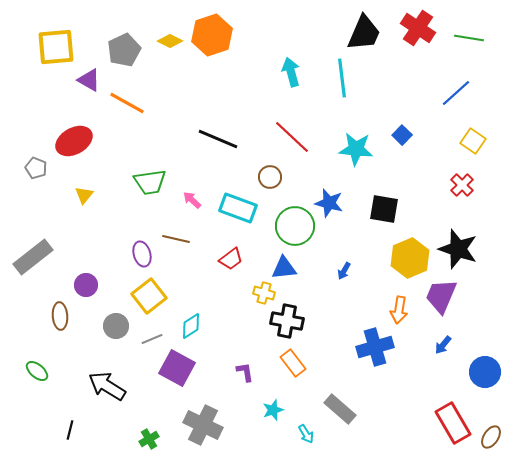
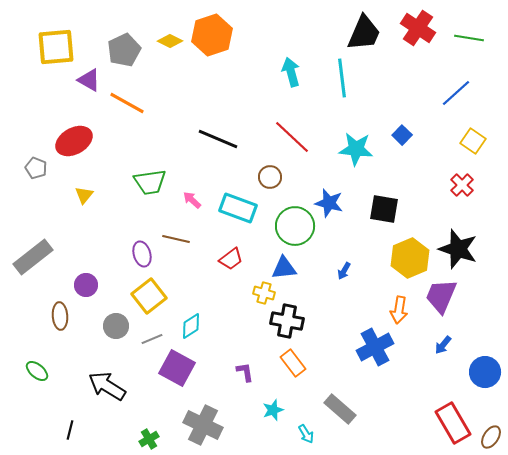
blue cross at (375, 347): rotated 12 degrees counterclockwise
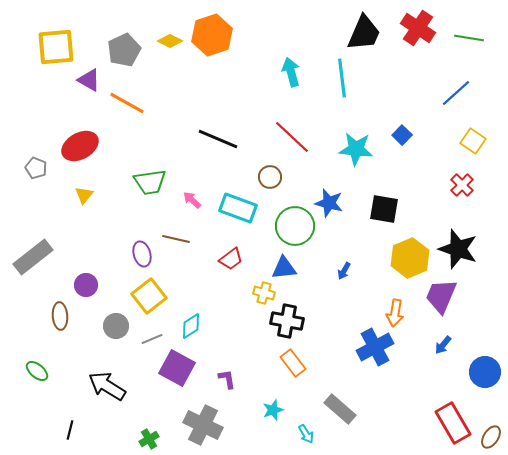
red ellipse at (74, 141): moved 6 px right, 5 px down
orange arrow at (399, 310): moved 4 px left, 3 px down
purple L-shape at (245, 372): moved 18 px left, 7 px down
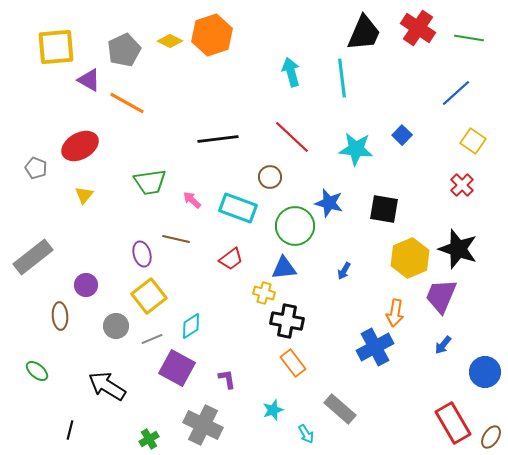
black line at (218, 139): rotated 30 degrees counterclockwise
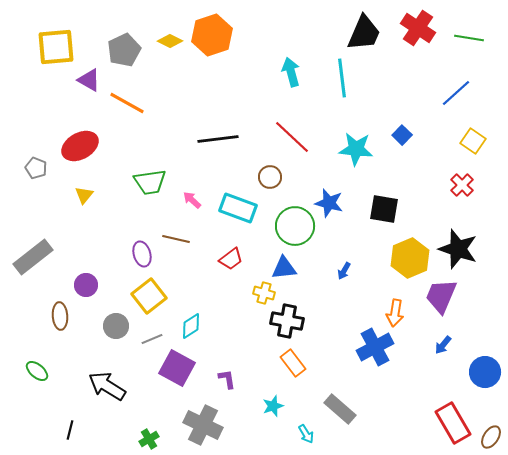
cyan star at (273, 410): moved 4 px up
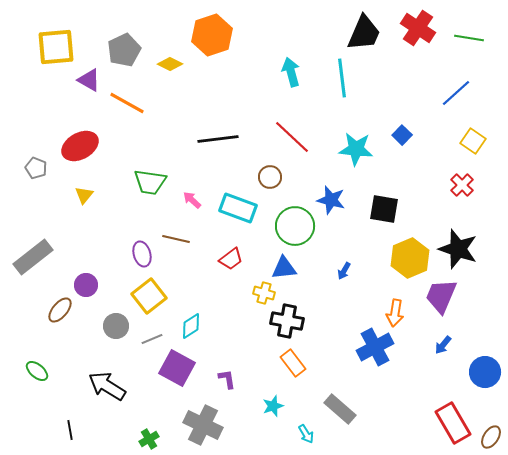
yellow diamond at (170, 41): moved 23 px down
green trapezoid at (150, 182): rotated 16 degrees clockwise
blue star at (329, 203): moved 2 px right, 3 px up
brown ellipse at (60, 316): moved 6 px up; rotated 44 degrees clockwise
black line at (70, 430): rotated 24 degrees counterclockwise
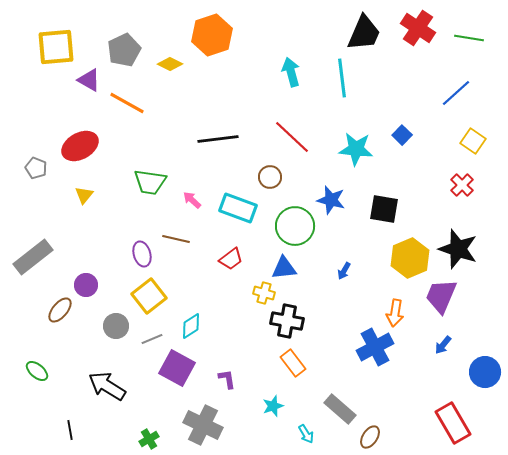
brown ellipse at (491, 437): moved 121 px left
